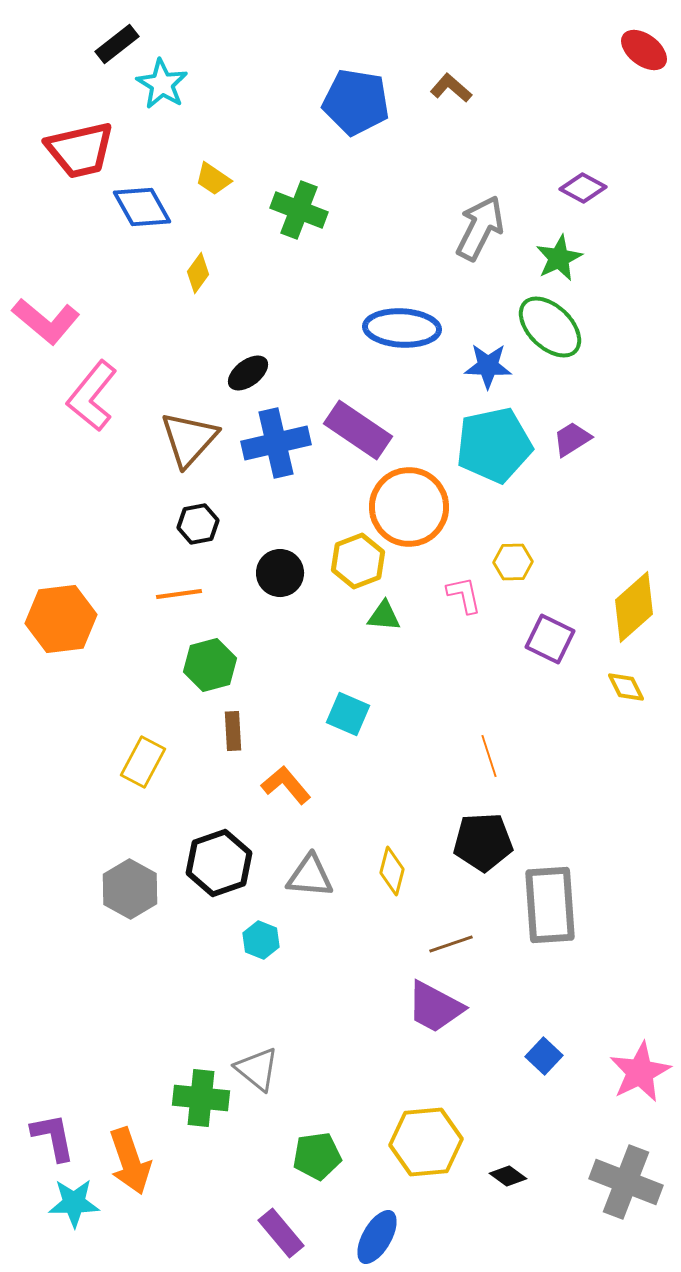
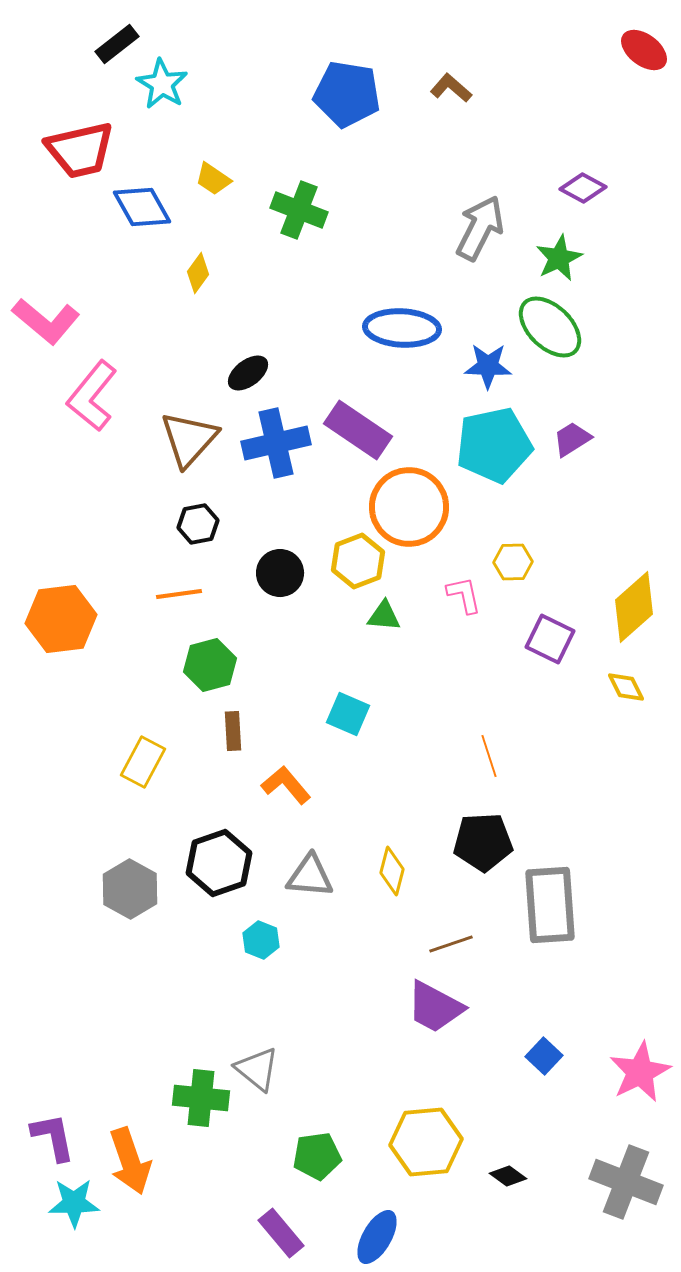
blue pentagon at (356, 102): moved 9 px left, 8 px up
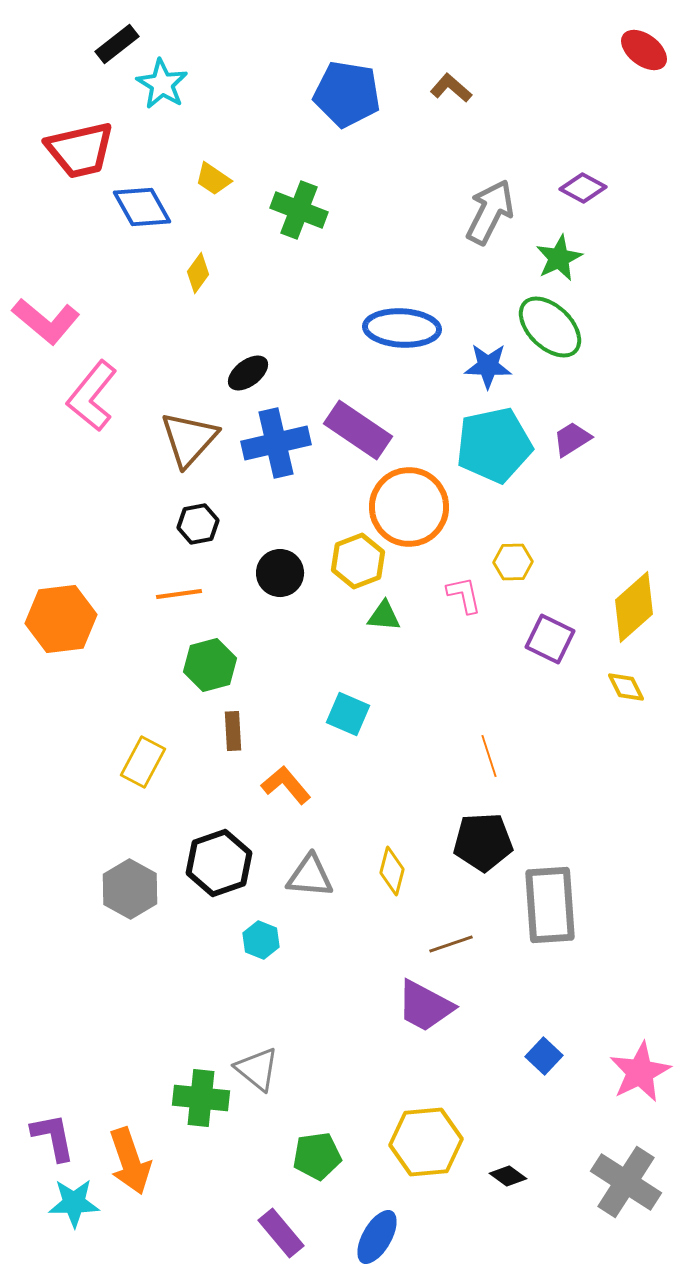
gray arrow at (480, 228): moved 10 px right, 16 px up
purple trapezoid at (435, 1007): moved 10 px left, 1 px up
gray cross at (626, 1182): rotated 12 degrees clockwise
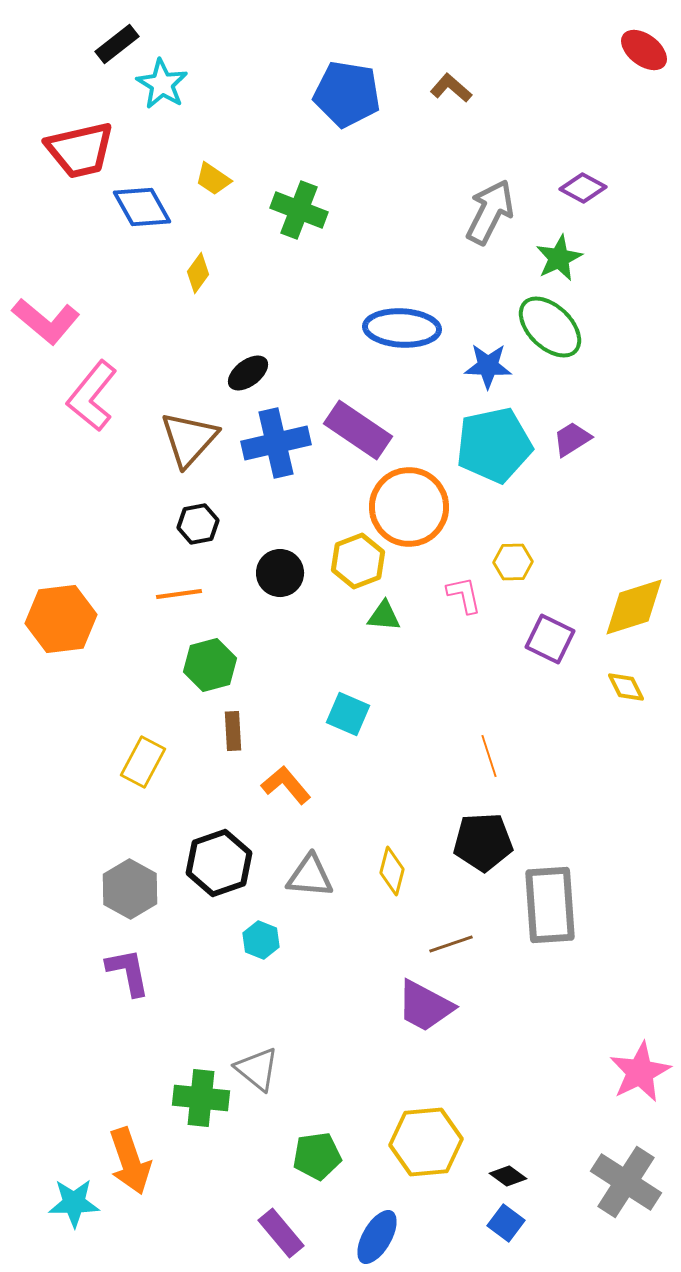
yellow diamond at (634, 607): rotated 24 degrees clockwise
blue square at (544, 1056): moved 38 px left, 167 px down; rotated 6 degrees counterclockwise
purple L-shape at (53, 1137): moved 75 px right, 165 px up
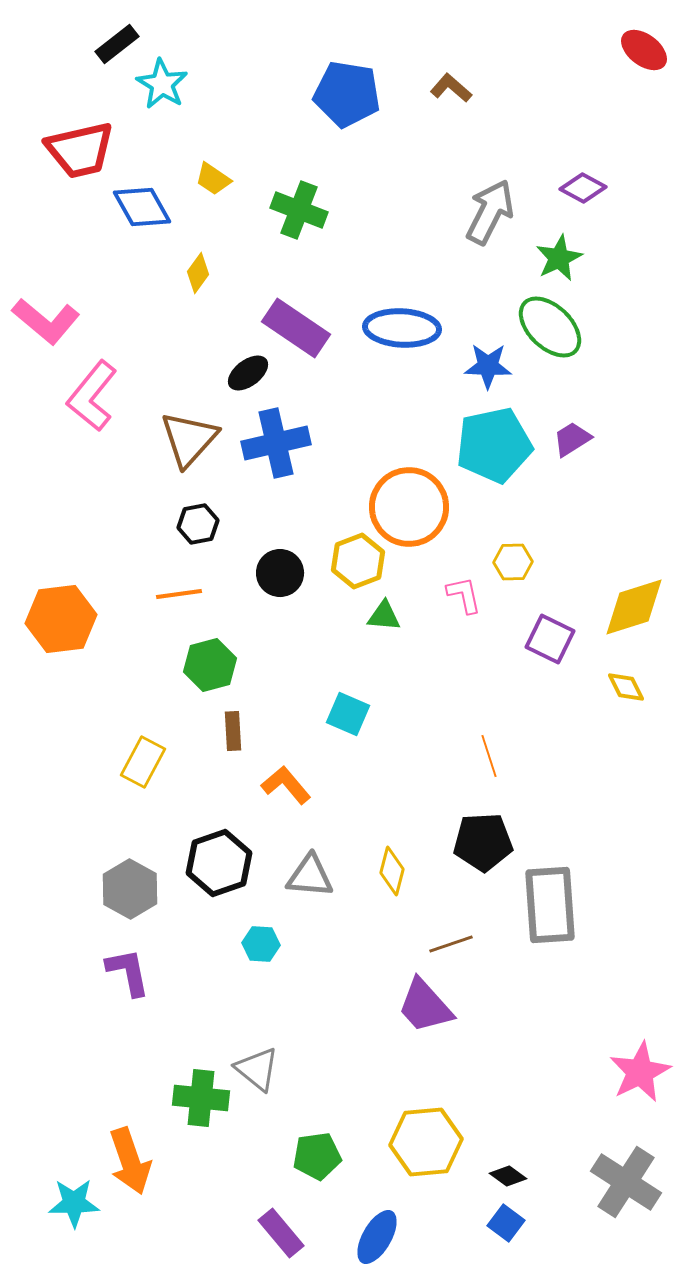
purple rectangle at (358, 430): moved 62 px left, 102 px up
cyan hexagon at (261, 940): moved 4 px down; rotated 18 degrees counterclockwise
purple trapezoid at (425, 1006): rotated 20 degrees clockwise
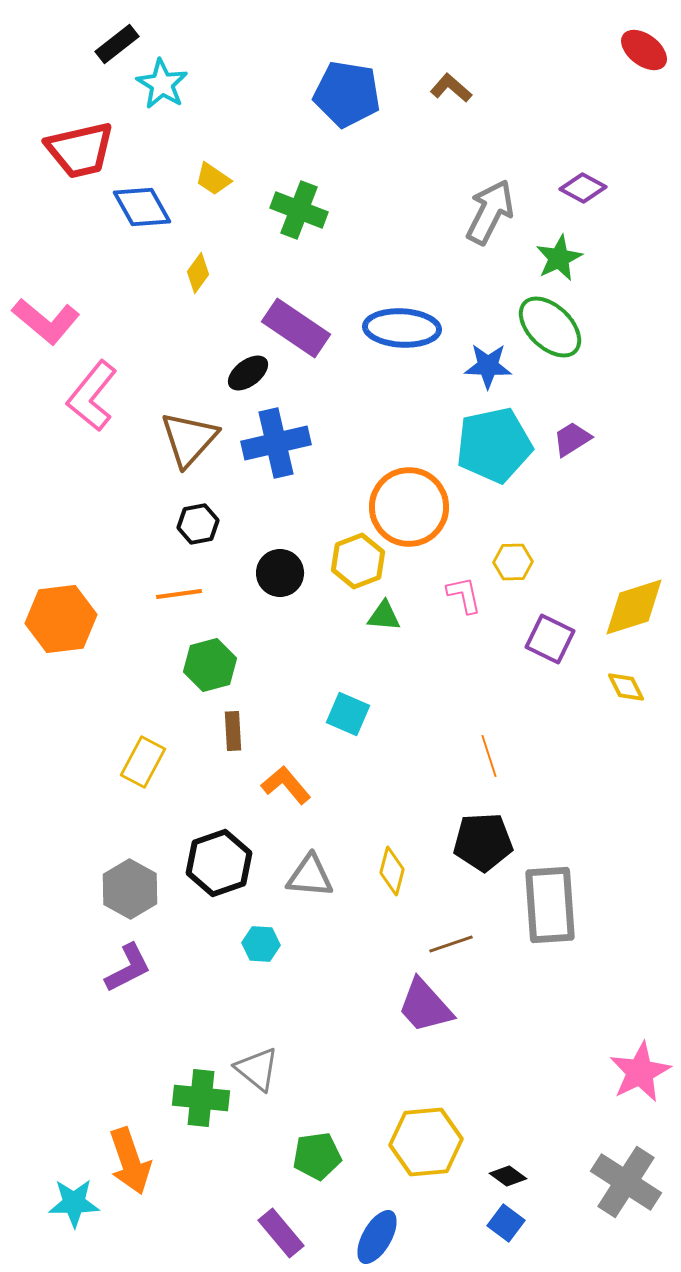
purple L-shape at (128, 972): moved 4 px up; rotated 74 degrees clockwise
